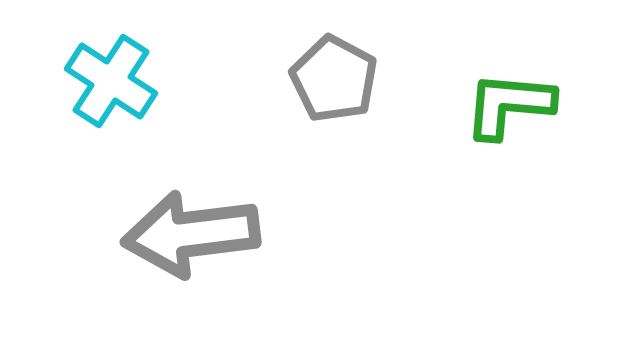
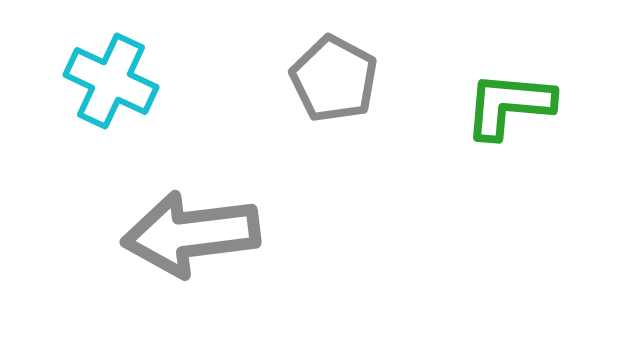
cyan cross: rotated 8 degrees counterclockwise
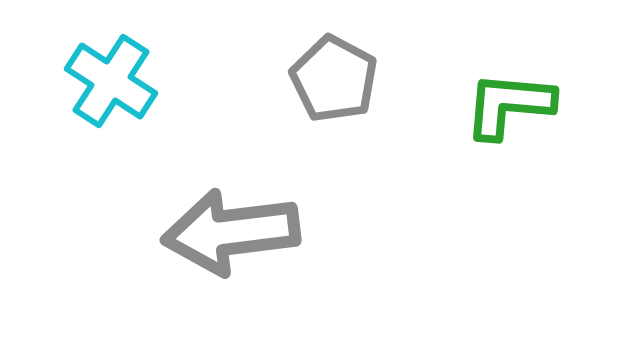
cyan cross: rotated 8 degrees clockwise
gray arrow: moved 40 px right, 2 px up
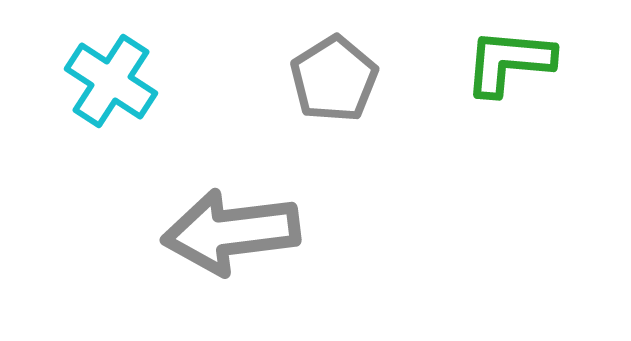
gray pentagon: rotated 12 degrees clockwise
green L-shape: moved 43 px up
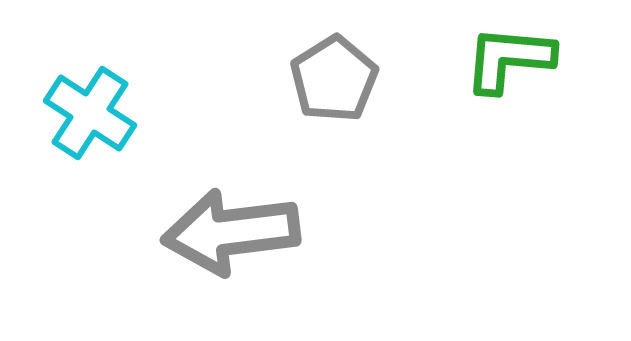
green L-shape: moved 3 px up
cyan cross: moved 21 px left, 32 px down
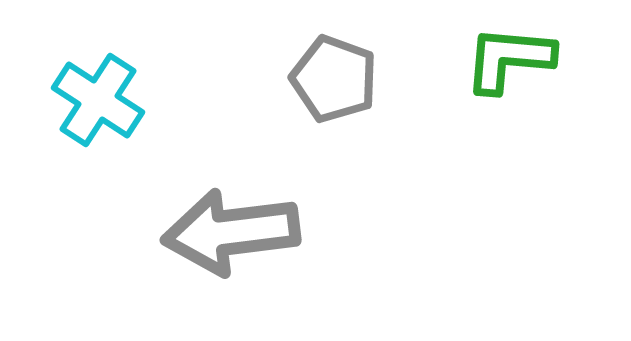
gray pentagon: rotated 20 degrees counterclockwise
cyan cross: moved 8 px right, 13 px up
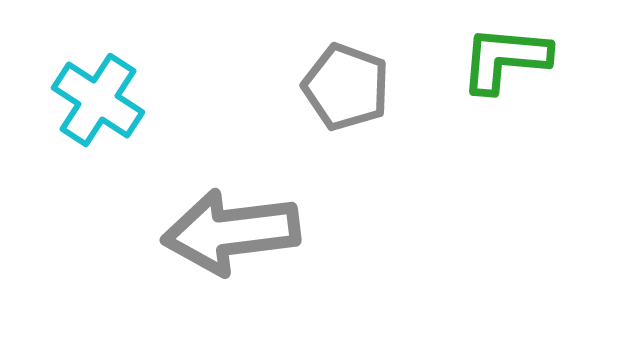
green L-shape: moved 4 px left
gray pentagon: moved 12 px right, 8 px down
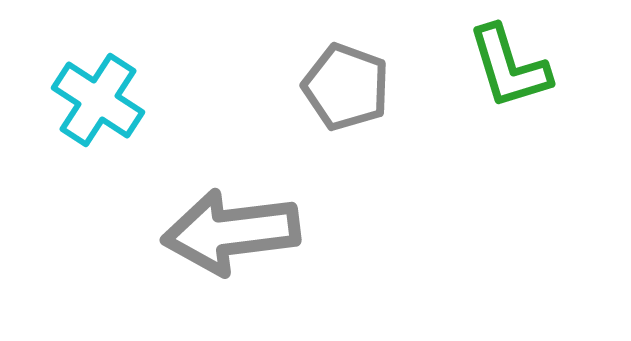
green L-shape: moved 4 px right, 8 px down; rotated 112 degrees counterclockwise
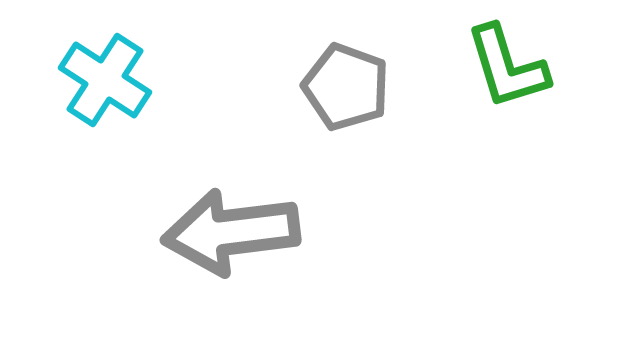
green L-shape: moved 2 px left
cyan cross: moved 7 px right, 20 px up
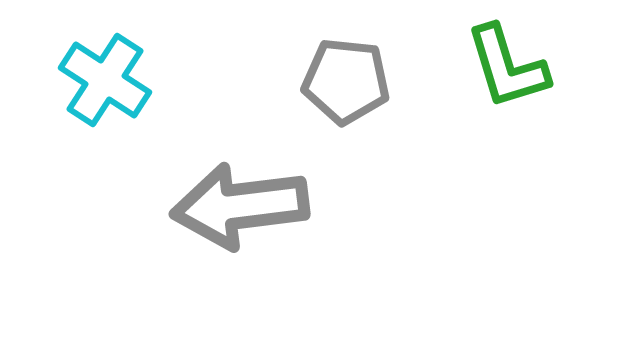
gray pentagon: moved 6 px up; rotated 14 degrees counterclockwise
gray arrow: moved 9 px right, 26 px up
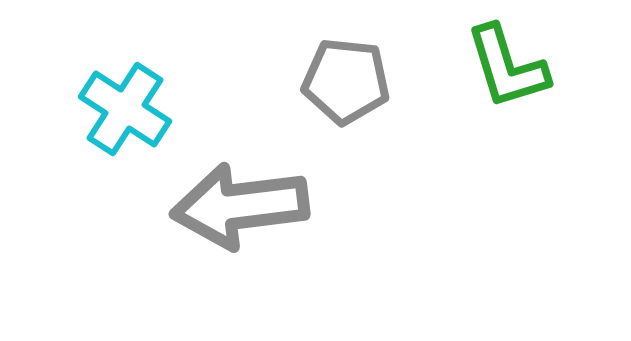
cyan cross: moved 20 px right, 29 px down
